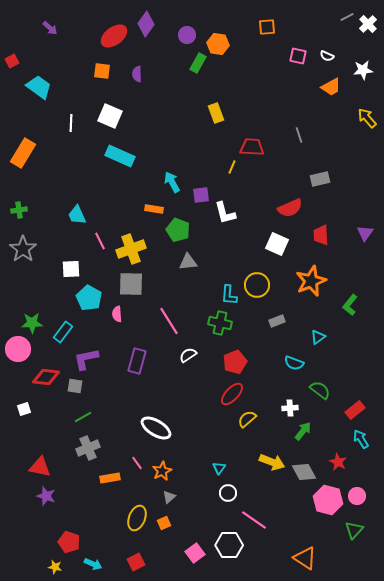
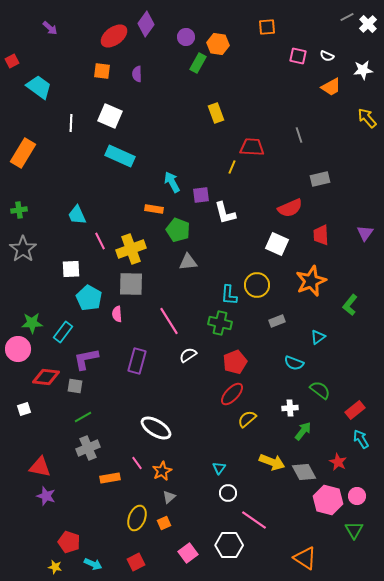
purple circle at (187, 35): moved 1 px left, 2 px down
green triangle at (354, 530): rotated 12 degrees counterclockwise
pink square at (195, 553): moved 7 px left
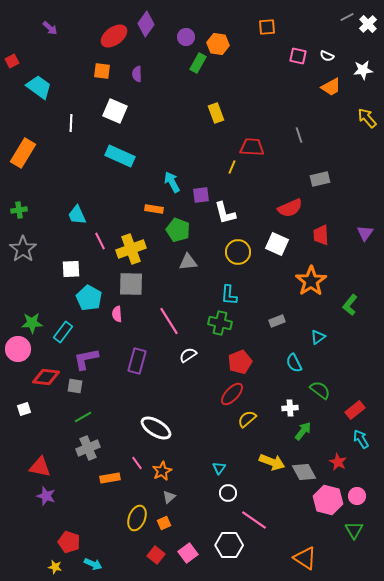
white square at (110, 116): moved 5 px right, 5 px up
orange star at (311, 281): rotated 12 degrees counterclockwise
yellow circle at (257, 285): moved 19 px left, 33 px up
red pentagon at (235, 362): moved 5 px right
cyan semicircle at (294, 363): rotated 42 degrees clockwise
red square at (136, 562): moved 20 px right, 7 px up; rotated 24 degrees counterclockwise
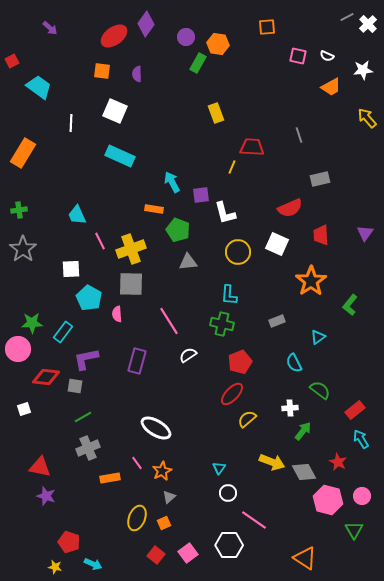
green cross at (220, 323): moved 2 px right, 1 px down
pink circle at (357, 496): moved 5 px right
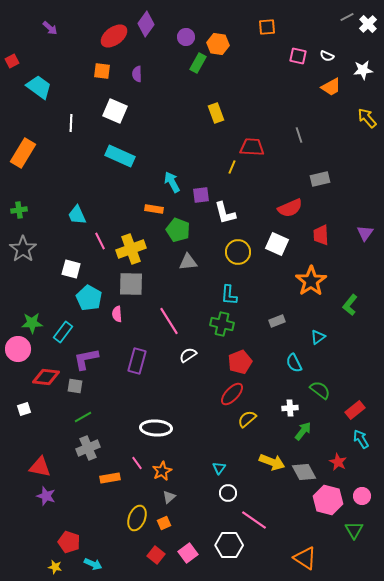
white square at (71, 269): rotated 18 degrees clockwise
white ellipse at (156, 428): rotated 28 degrees counterclockwise
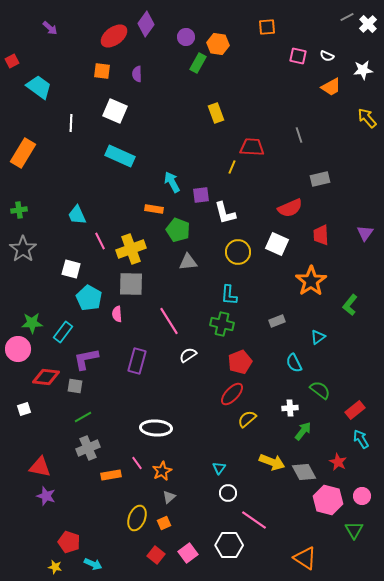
orange rectangle at (110, 478): moved 1 px right, 3 px up
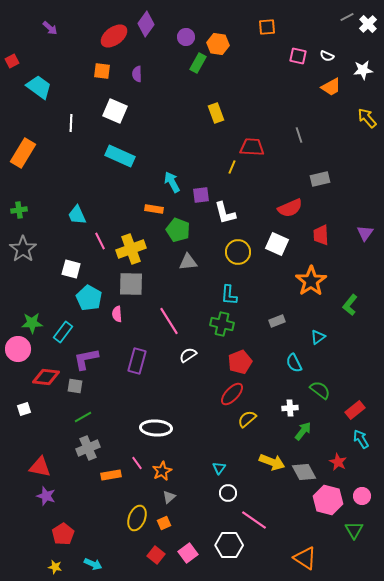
red pentagon at (69, 542): moved 6 px left, 8 px up; rotated 20 degrees clockwise
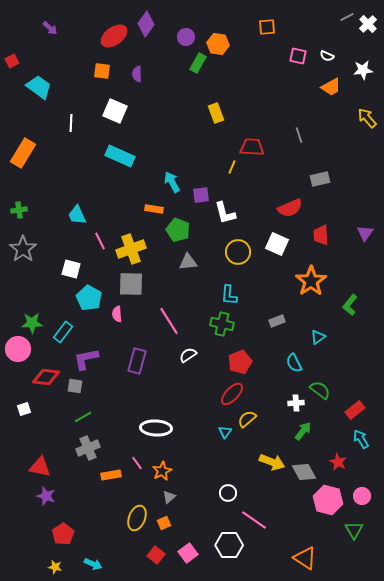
white cross at (290, 408): moved 6 px right, 5 px up
cyan triangle at (219, 468): moved 6 px right, 36 px up
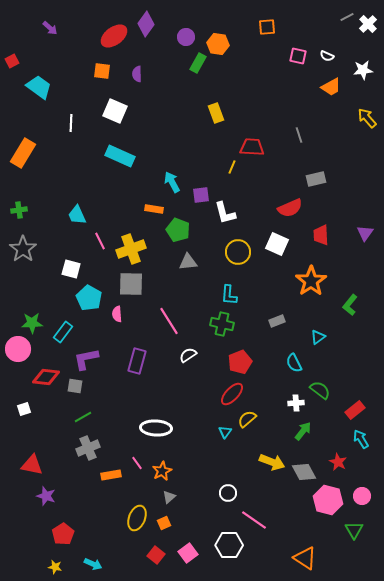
gray rectangle at (320, 179): moved 4 px left
red triangle at (40, 467): moved 8 px left, 2 px up
